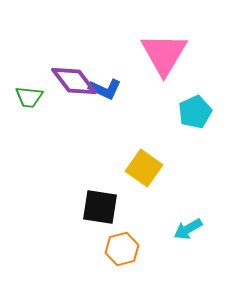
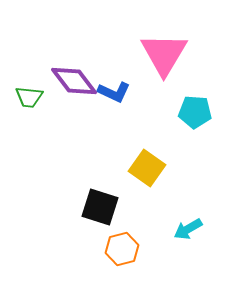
blue L-shape: moved 9 px right, 3 px down
cyan pentagon: rotated 28 degrees clockwise
yellow square: moved 3 px right
black square: rotated 9 degrees clockwise
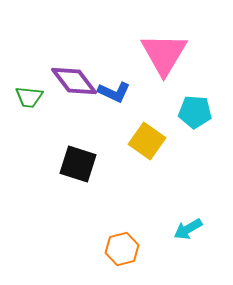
yellow square: moved 27 px up
black square: moved 22 px left, 43 px up
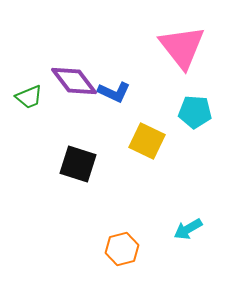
pink triangle: moved 18 px right, 7 px up; rotated 9 degrees counterclockwise
green trapezoid: rotated 28 degrees counterclockwise
yellow square: rotated 9 degrees counterclockwise
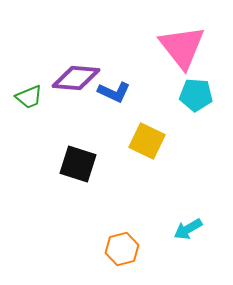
purple diamond: moved 2 px right, 3 px up; rotated 48 degrees counterclockwise
cyan pentagon: moved 1 px right, 17 px up
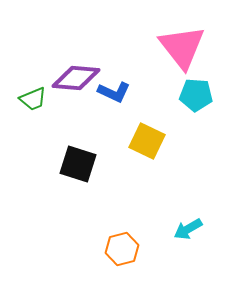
green trapezoid: moved 4 px right, 2 px down
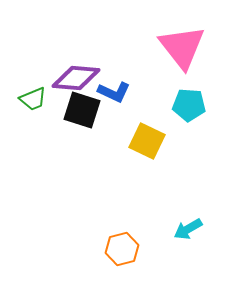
cyan pentagon: moved 7 px left, 10 px down
black square: moved 4 px right, 54 px up
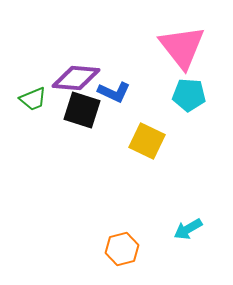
cyan pentagon: moved 10 px up
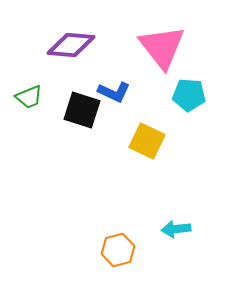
pink triangle: moved 20 px left
purple diamond: moved 5 px left, 33 px up
green trapezoid: moved 4 px left, 2 px up
cyan arrow: moved 12 px left; rotated 24 degrees clockwise
orange hexagon: moved 4 px left, 1 px down
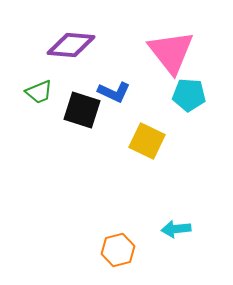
pink triangle: moved 9 px right, 5 px down
green trapezoid: moved 10 px right, 5 px up
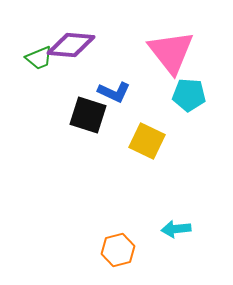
green trapezoid: moved 34 px up
black square: moved 6 px right, 5 px down
